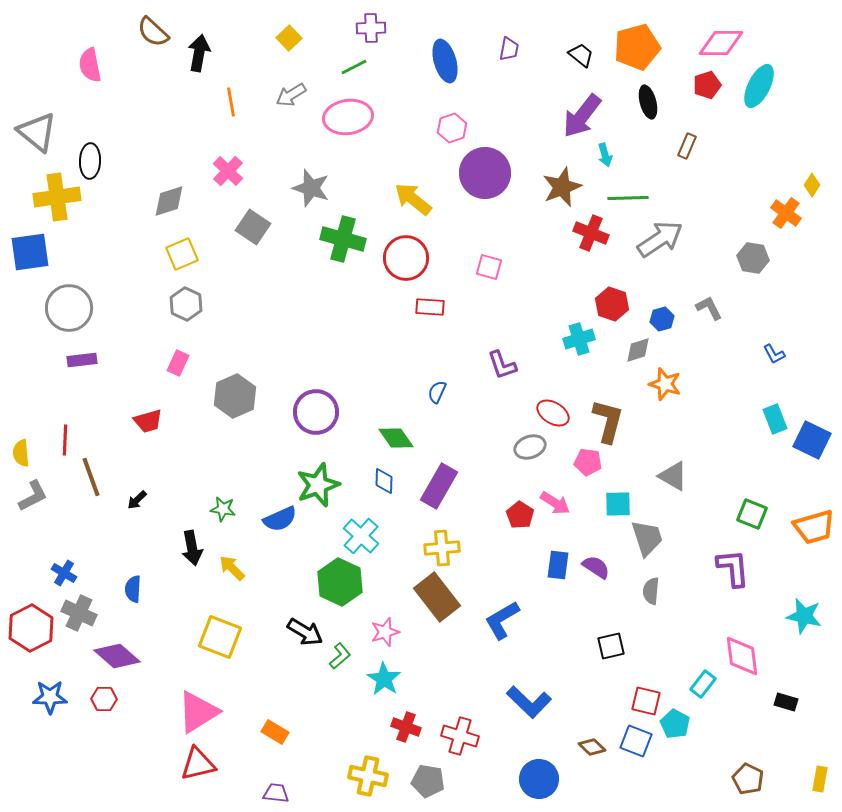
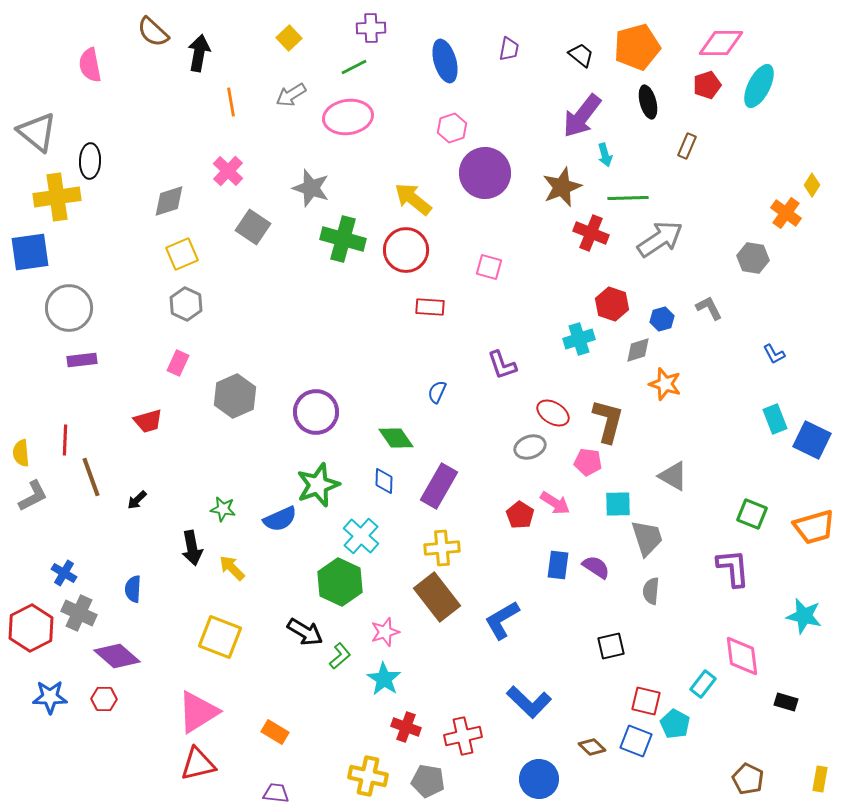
red circle at (406, 258): moved 8 px up
red cross at (460, 736): moved 3 px right; rotated 30 degrees counterclockwise
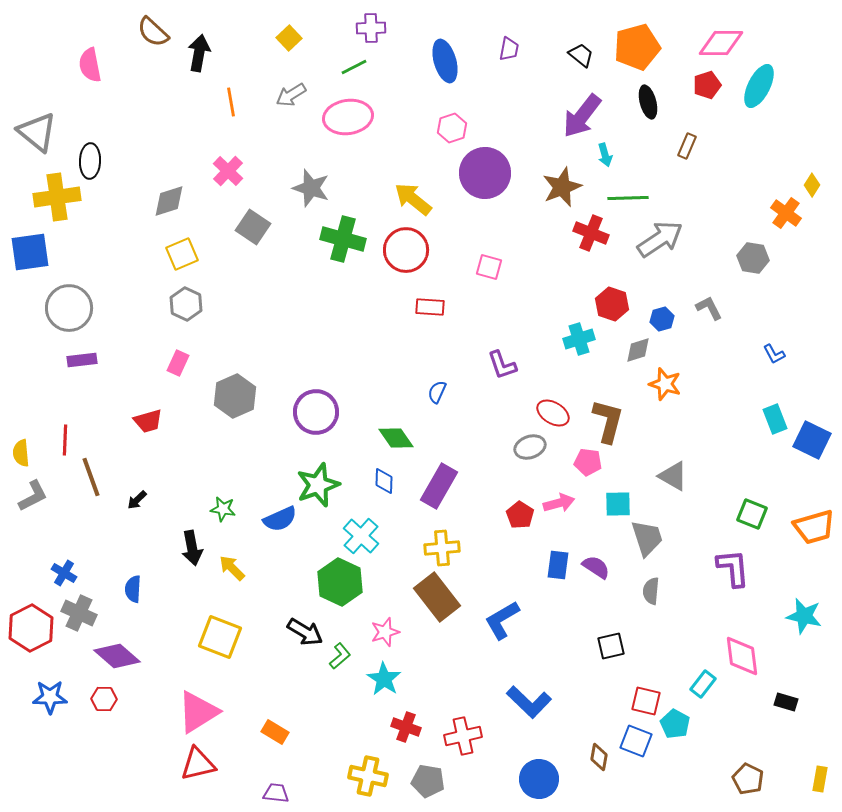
pink arrow at (555, 503): moved 4 px right; rotated 48 degrees counterclockwise
brown diamond at (592, 747): moved 7 px right, 10 px down; rotated 56 degrees clockwise
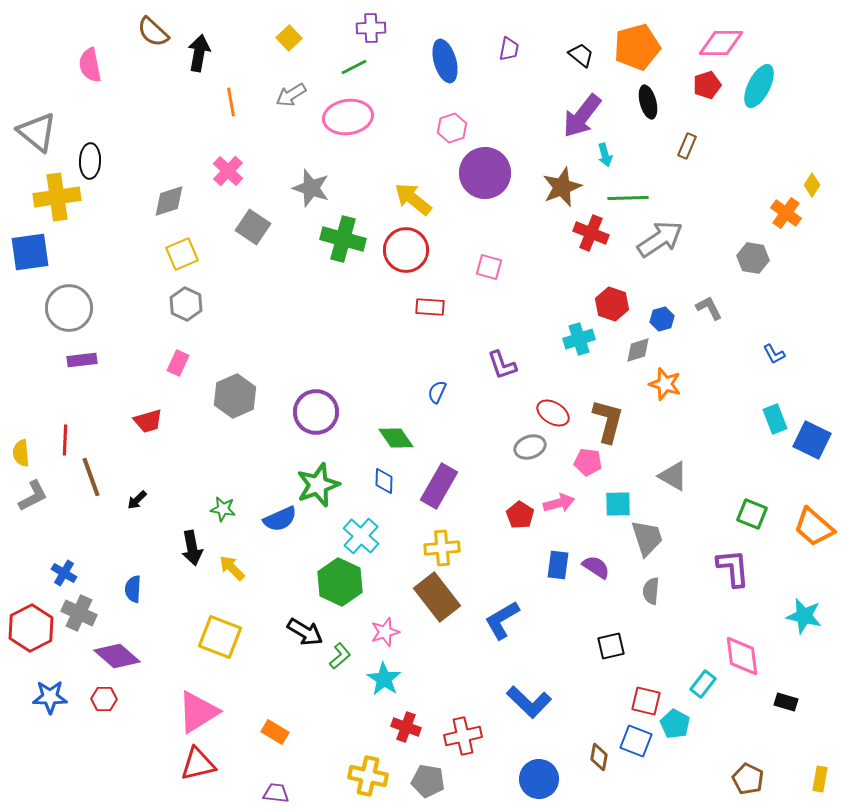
orange trapezoid at (814, 527): rotated 57 degrees clockwise
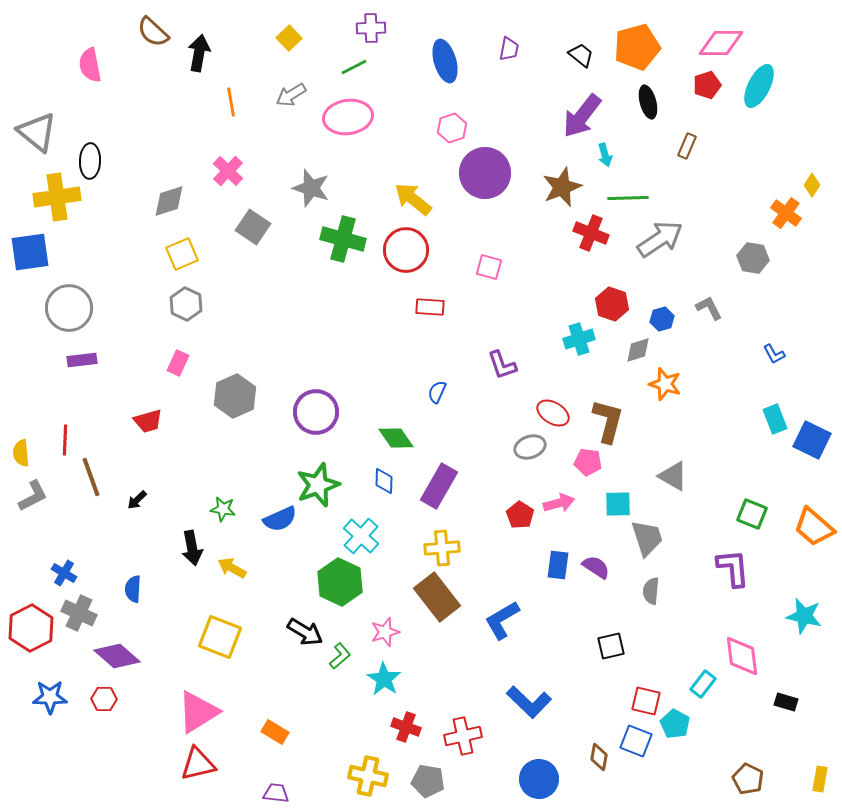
yellow arrow at (232, 568): rotated 16 degrees counterclockwise
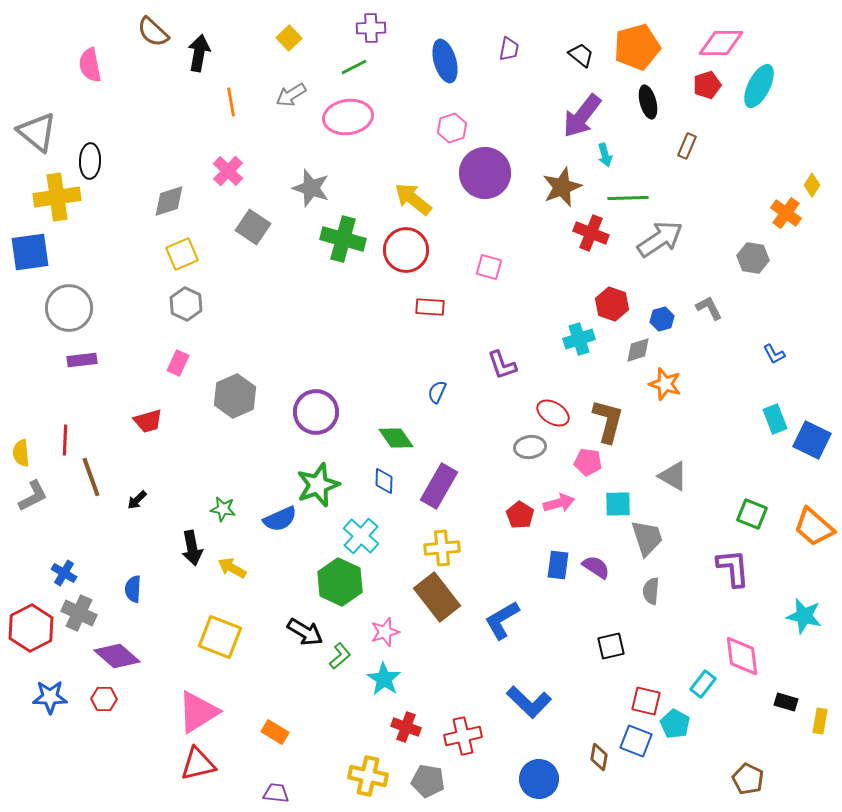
gray ellipse at (530, 447): rotated 12 degrees clockwise
yellow rectangle at (820, 779): moved 58 px up
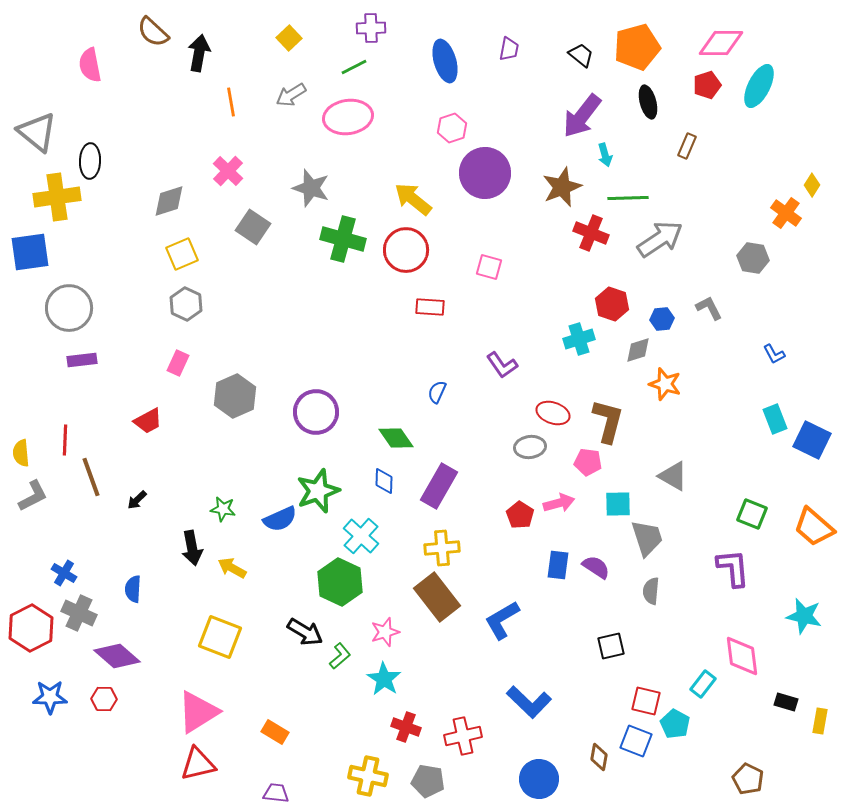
blue hexagon at (662, 319): rotated 10 degrees clockwise
purple L-shape at (502, 365): rotated 16 degrees counterclockwise
red ellipse at (553, 413): rotated 12 degrees counterclockwise
red trapezoid at (148, 421): rotated 12 degrees counterclockwise
green star at (318, 485): moved 6 px down
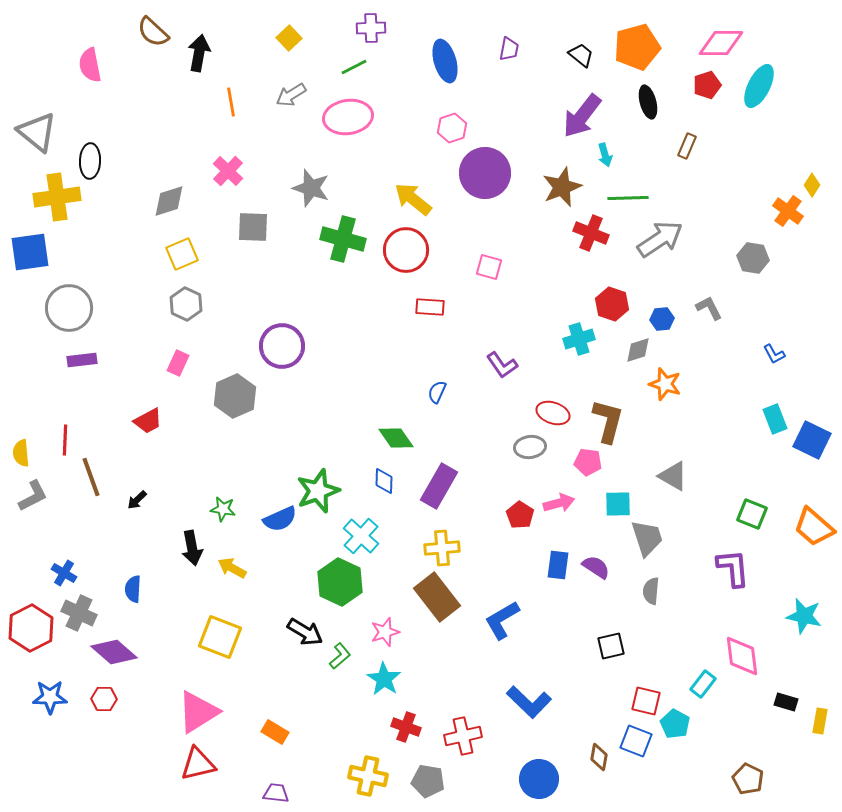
orange cross at (786, 213): moved 2 px right, 2 px up
gray square at (253, 227): rotated 32 degrees counterclockwise
purple circle at (316, 412): moved 34 px left, 66 px up
purple diamond at (117, 656): moved 3 px left, 4 px up
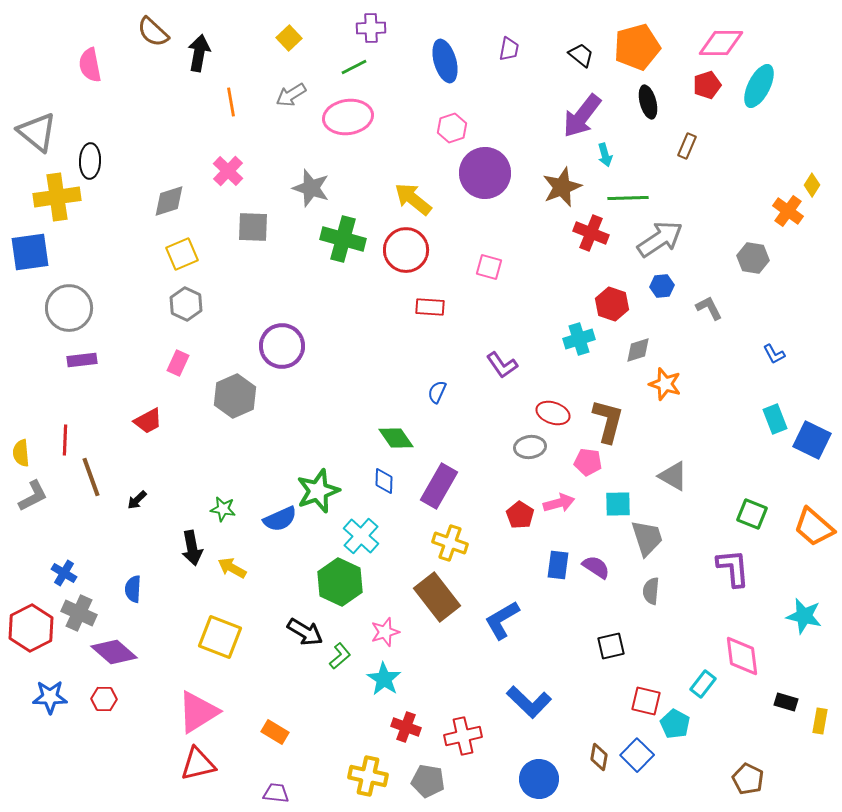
blue hexagon at (662, 319): moved 33 px up
yellow cross at (442, 548): moved 8 px right, 5 px up; rotated 24 degrees clockwise
blue square at (636, 741): moved 1 px right, 14 px down; rotated 24 degrees clockwise
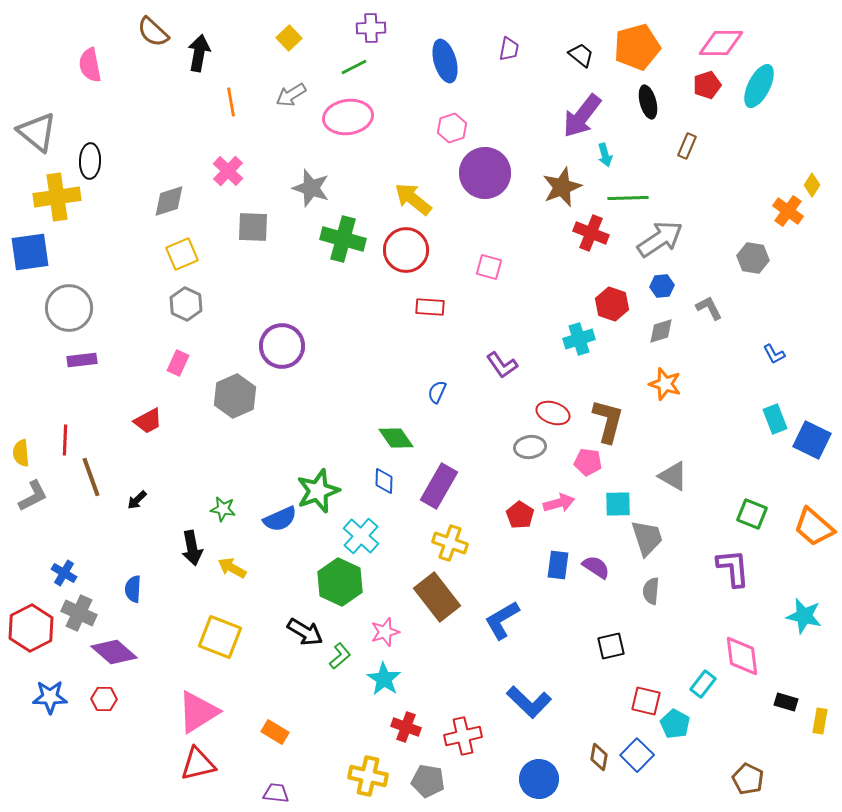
gray diamond at (638, 350): moved 23 px right, 19 px up
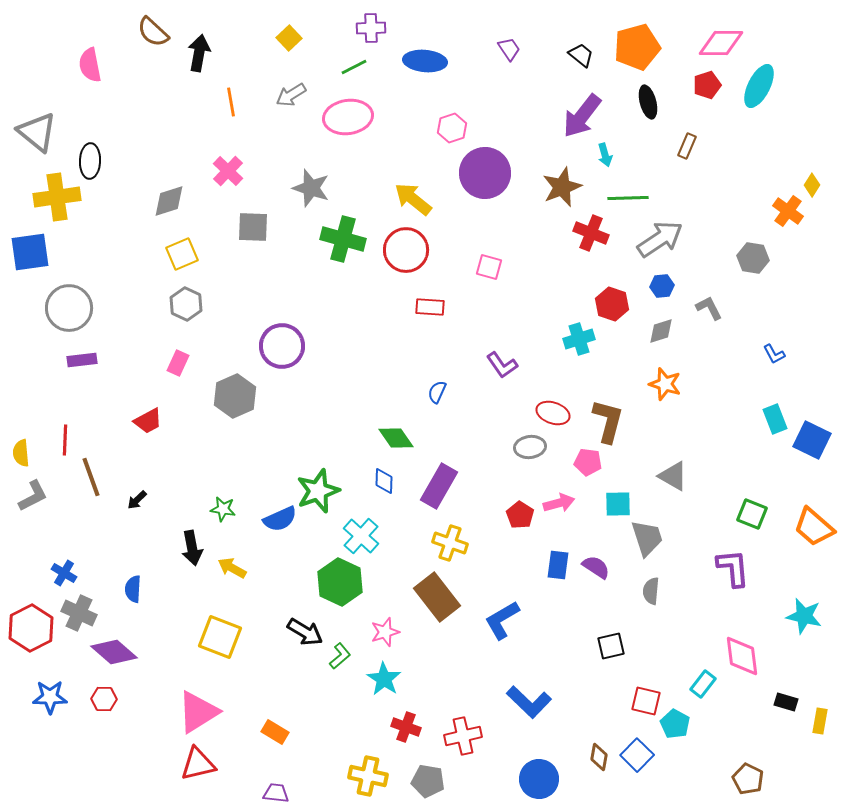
purple trapezoid at (509, 49): rotated 45 degrees counterclockwise
blue ellipse at (445, 61): moved 20 px left; rotated 69 degrees counterclockwise
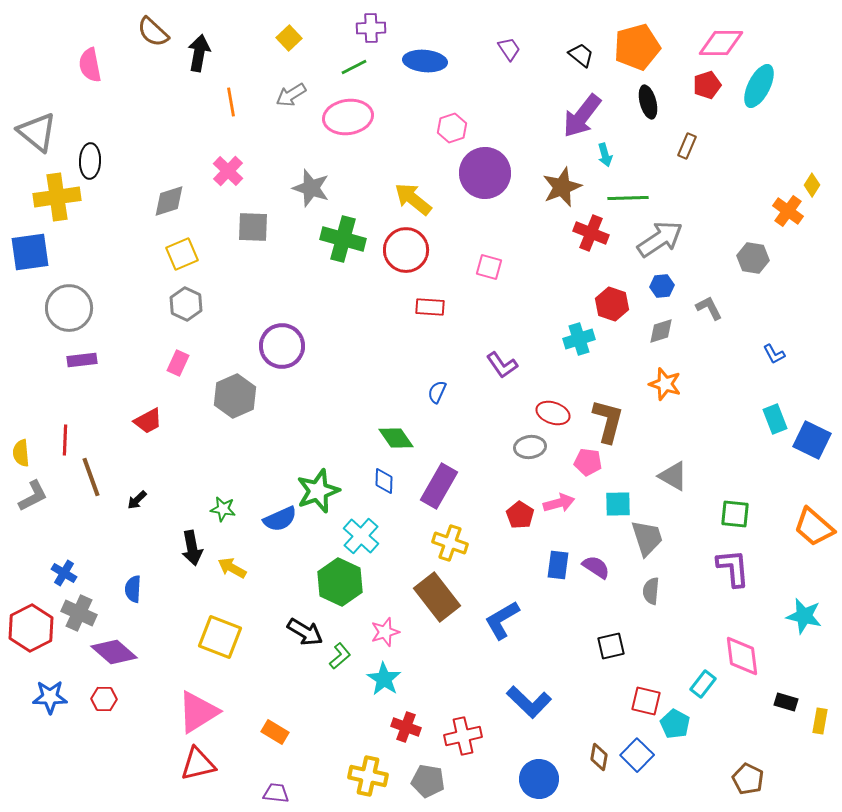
green square at (752, 514): moved 17 px left; rotated 16 degrees counterclockwise
